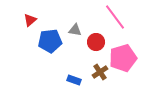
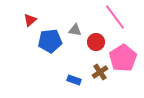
pink pentagon: rotated 16 degrees counterclockwise
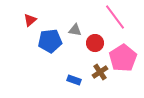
red circle: moved 1 px left, 1 px down
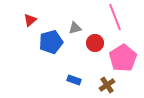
pink line: rotated 16 degrees clockwise
gray triangle: moved 2 px up; rotated 24 degrees counterclockwise
blue pentagon: moved 1 px right, 1 px down; rotated 10 degrees counterclockwise
brown cross: moved 7 px right, 13 px down
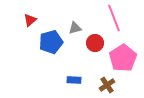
pink line: moved 1 px left, 1 px down
blue rectangle: rotated 16 degrees counterclockwise
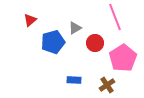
pink line: moved 1 px right, 1 px up
gray triangle: rotated 16 degrees counterclockwise
blue pentagon: moved 2 px right
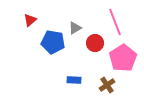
pink line: moved 5 px down
blue pentagon: rotated 25 degrees clockwise
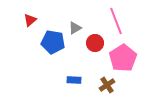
pink line: moved 1 px right, 1 px up
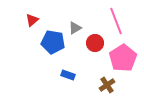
red triangle: moved 2 px right
blue rectangle: moved 6 px left, 5 px up; rotated 16 degrees clockwise
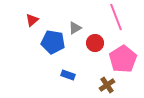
pink line: moved 4 px up
pink pentagon: moved 1 px down
